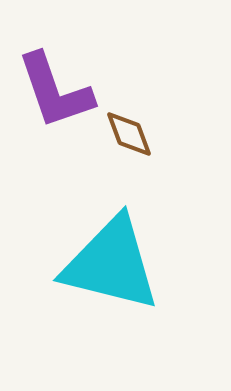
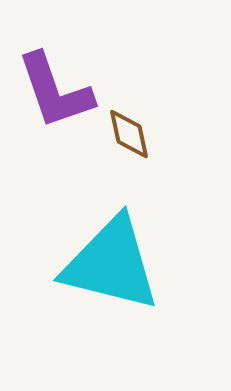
brown diamond: rotated 8 degrees clockwise
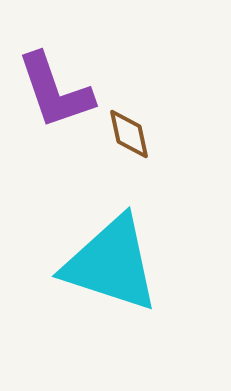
cyan triangle: rotated 4 degrees clockwise
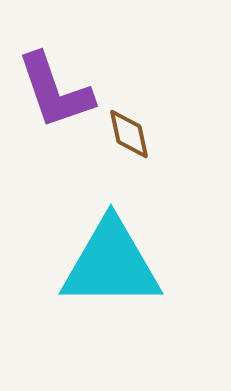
cyan triangle: rotated 18 degrees counterclockwise
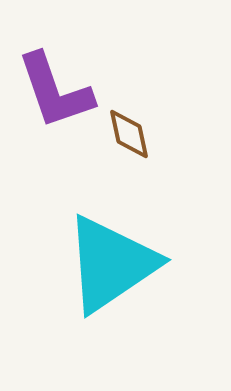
cyan triangle: rotated 34 degrees counterclockwise
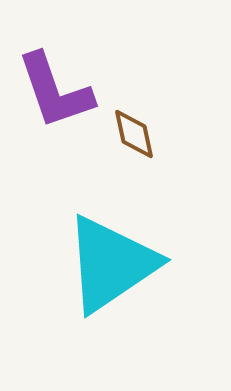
brown diamond: moved 5 px right
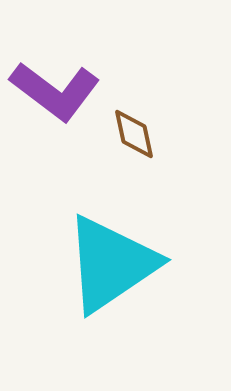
purple L-shape: rotated 34 degrees counterclockwise
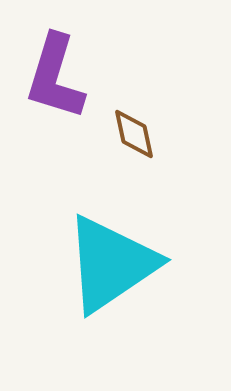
purple L-shape: moved 14 px up; rotated 70 degrees clockwise
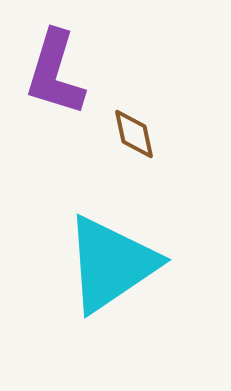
purple L-shape: moved 4 px up
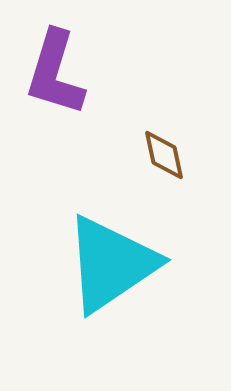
brown diamond: moved 30 px right, 21 px down
